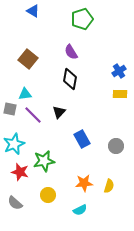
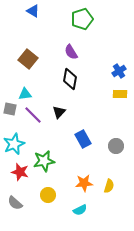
blue rectangle: moved 1 px right
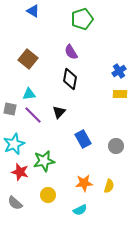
cyan triangle: moved 4 px right
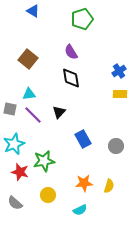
black diamond: moved 1 px right, 1 px up; rotated 20 degrees counterclockwise
